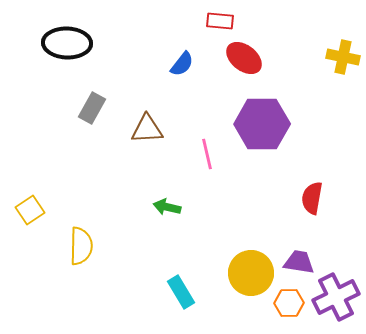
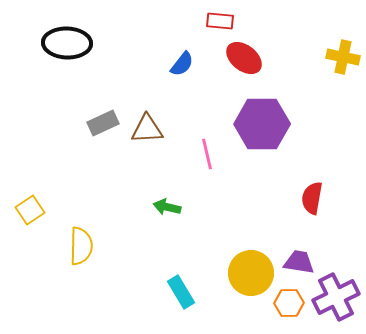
gray rectangle: moved 11 px right, 15 px down; rotated 36 degrees clockwise
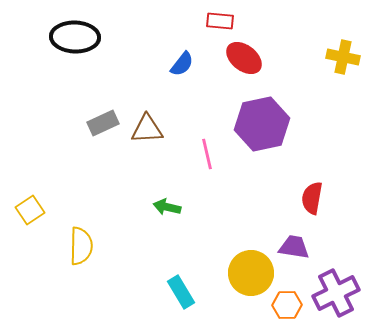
black ellipse: moved 8 px right, 6 px up
purple hexagon: rotated 12 degrees counterclockwise
purple trapezoid: moved 5 px left, 15 px up
purple cross: moved 4 px up
orange hexagon: moved 2 px left, 2 px down
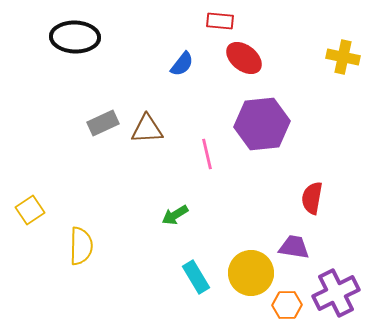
purple hexagon: rotated 6 degrees clockwise
green arrow: moved 8 px right, 8 px down; rotated 44 degrees counterclockwise
cyan rectangle: moved 15 px right, 15 px up
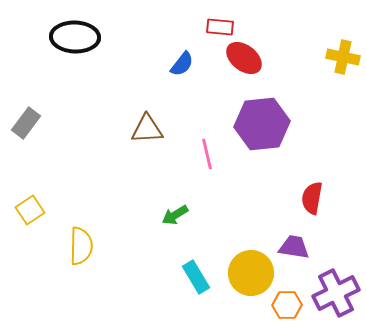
red rectangle: moved 6 px down
gray rectangle: moved 77 px left; rotated 28 degrees counterclockwise
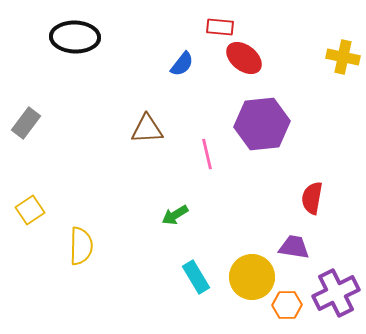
yellow circle: moved 1 px right, 4 px down
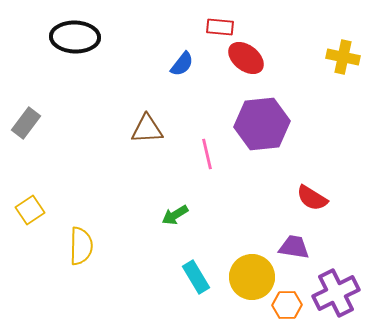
red ellipse: moved 2 px right
red semicircle: rotated 68 degrees counterclockwise
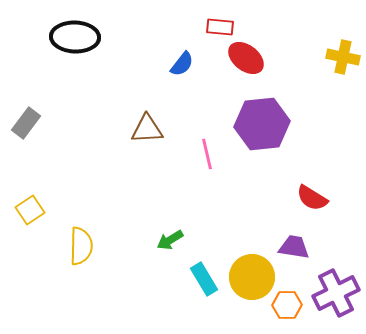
green arrow: moved 5 px left, 25 px down
cyan rectangle: moved 8 px right, 2 px down
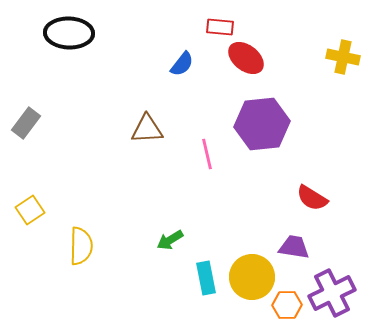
black ellipse: moved 6 px left, 4 px up
cyan rectangle: moved 2 px right, 1 px up; rotated 20 degrees clockwise
purple cross: moved 4 px left
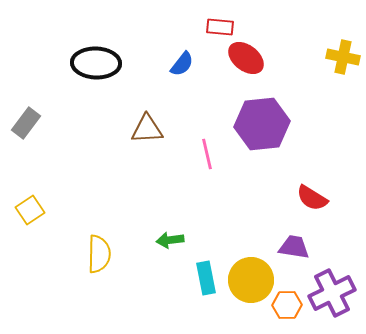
black ellipse: moved 27 px right, 30 px down
green arrow: rotated 24 degrees clockwise
yellow semicircle: moved 18 px right, 8 px down
yellow circle: moved 1 px left, 3 px down
